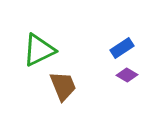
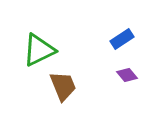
blue rectangle: moved 9 px up
purple diamond: rotated 20 degrees clockwise
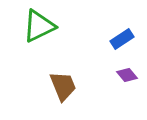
green triangle: moved 24 px up
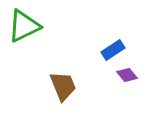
green triangle: moved 15 px left
blue rectangle: moved 9 px left, 11 px down
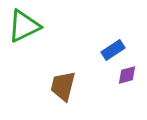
purple diamond: rotated 65 degrees counterclockwise
brown trapezoid: rotated 144 degrees counterclockwise
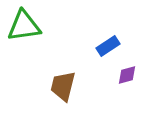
green triangle: rotated 18 degrees clockwise
blue rectangle: moved 5 px left, 4 px up
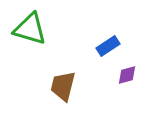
green triangle: moved 6 px right, 3 px down; rotated 24 degrees clockwise
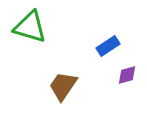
green triangle: moved 2 px up
brown trapezoid: rotated 20 degrees clockwise
